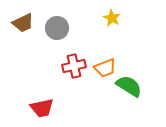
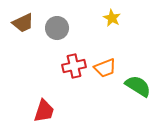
green semicircle: moved 9 px right
red trapezoid: moved 2 px right, 3 px down; rotated 60 degrees counterclockwise
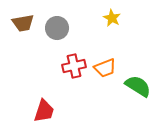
brown trapezoid: rotated 15 degrees clockwise
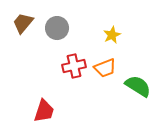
yellow star: moved 17 px down; rotated 18 degrees clockwise
brown trapezoid: rotated 140 degrees clockwise
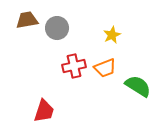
brown trapezoid: moved 4 px right, 3 px up; rotated 40 degrees clockwise
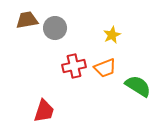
gray circle: moved 2 px left
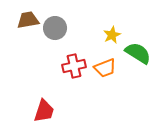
brown trapezoid: moved 1 px right
green semicircle: moved 33 px up
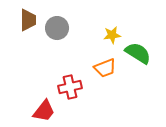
brown trapezoid: rotated 100 degrees clockwise
gray circle: moved 2 px right
yellow star: rotated 18 degrees clockwise
red cross: moved 4 px left, 21 px down
red trapezoid: rotated 20 degrees clockwise
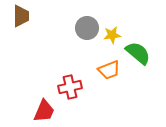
brown trapezoid: moved 7 px left, 4 px up
gray circle: moved 30 px right
green semicircle: rotated 8 degrees clockwise
orange trapezoid: moved 4 px right, 2 px down
red trapezoid: rotated 15 degrees counterclockwise
